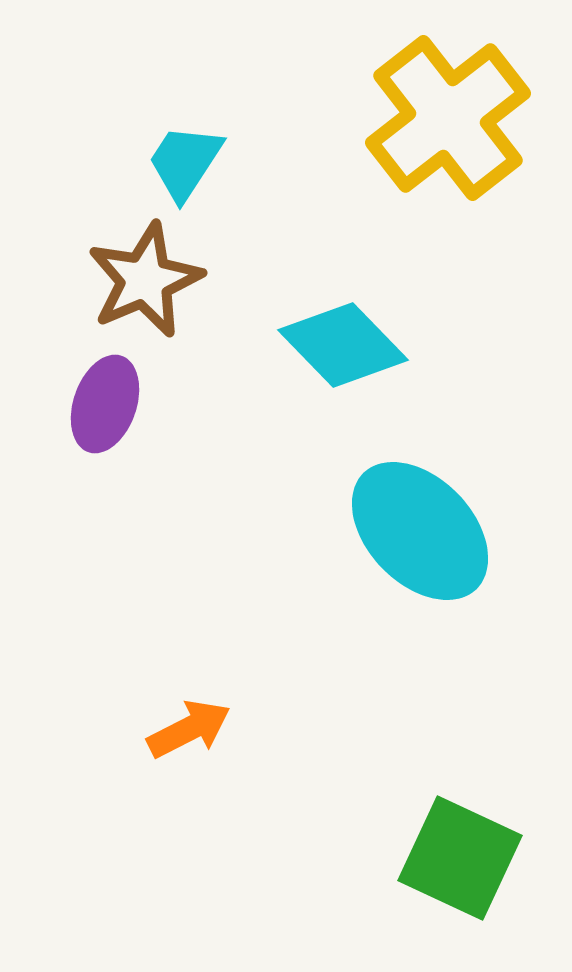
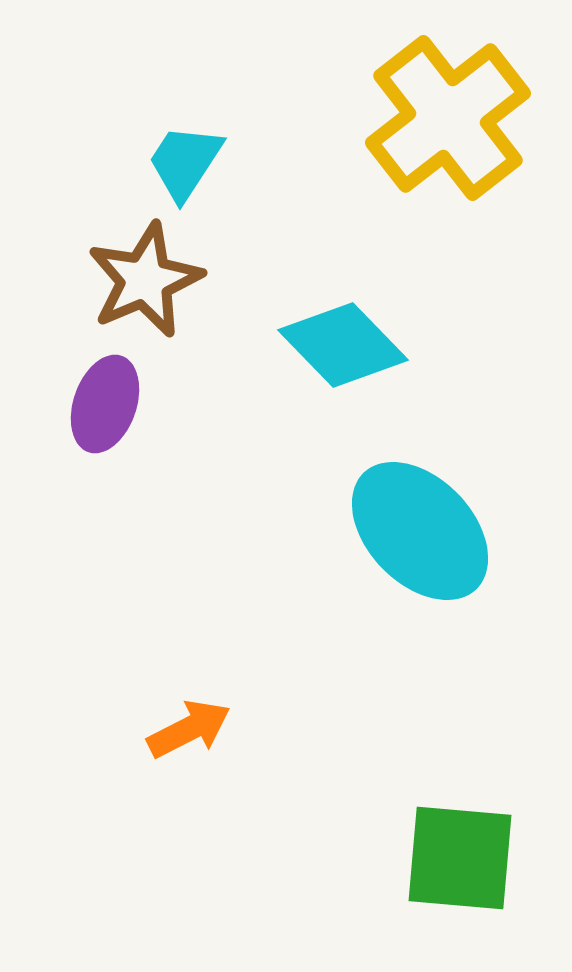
green square: rotated 20 degrees counterclockwise
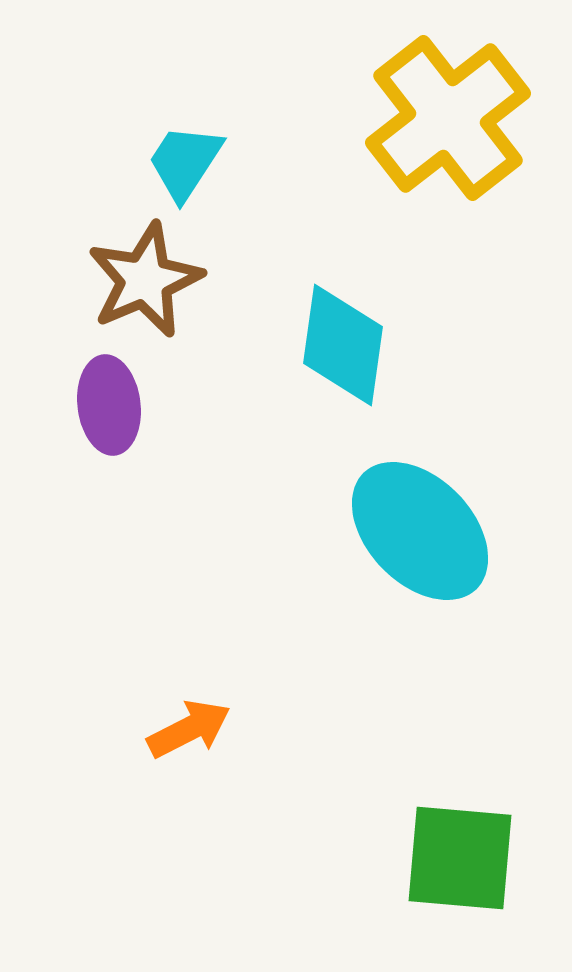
cyan diamond: rotated 52 degrees clockwise
purple ellipse: moved 4 px right, 1 px down; rotated 26 degrees counterclockwise
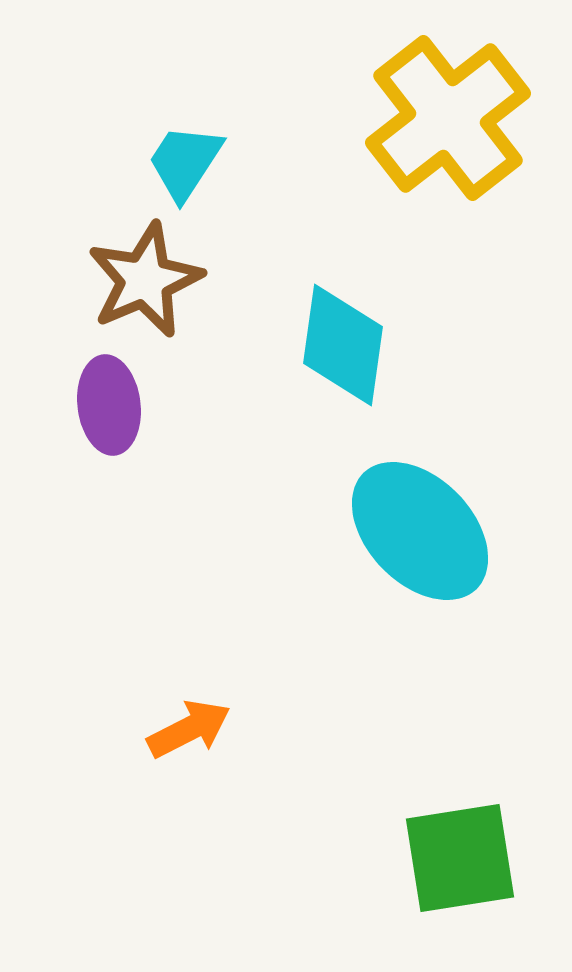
green square: rotated 14 degrees counterclockwise
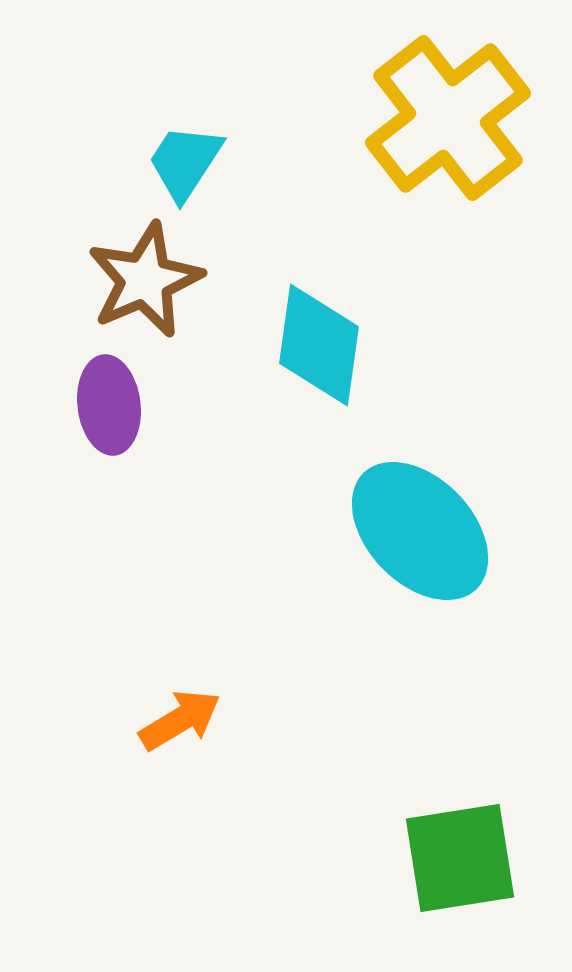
cyan diamond: moved 24 px left
orange arrow: moved 9 px left, 9 px up; rotated 4 degrees counterclockwise
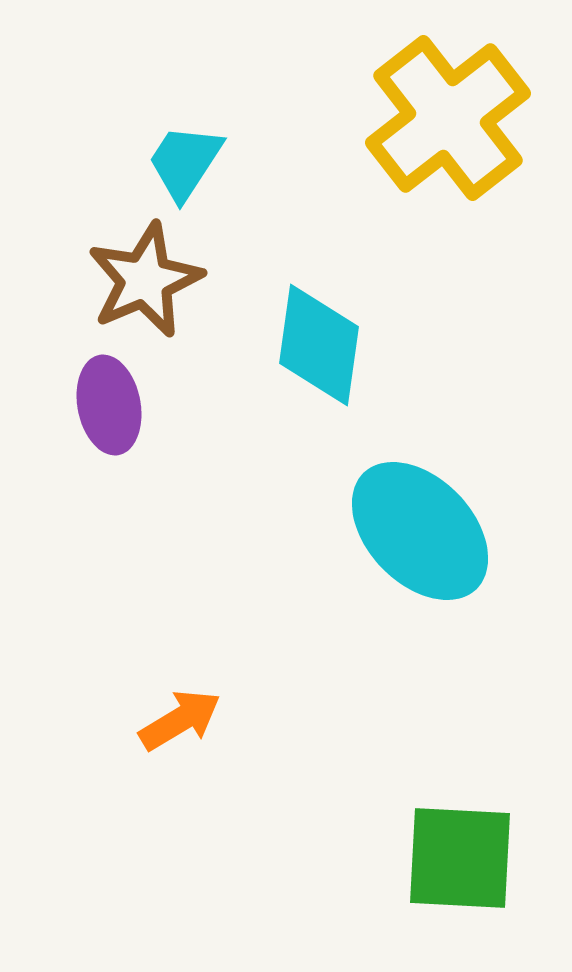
purple ellipse: rotated 4 degrees counterclockwise
green square: rotated 12 degrees clockwise
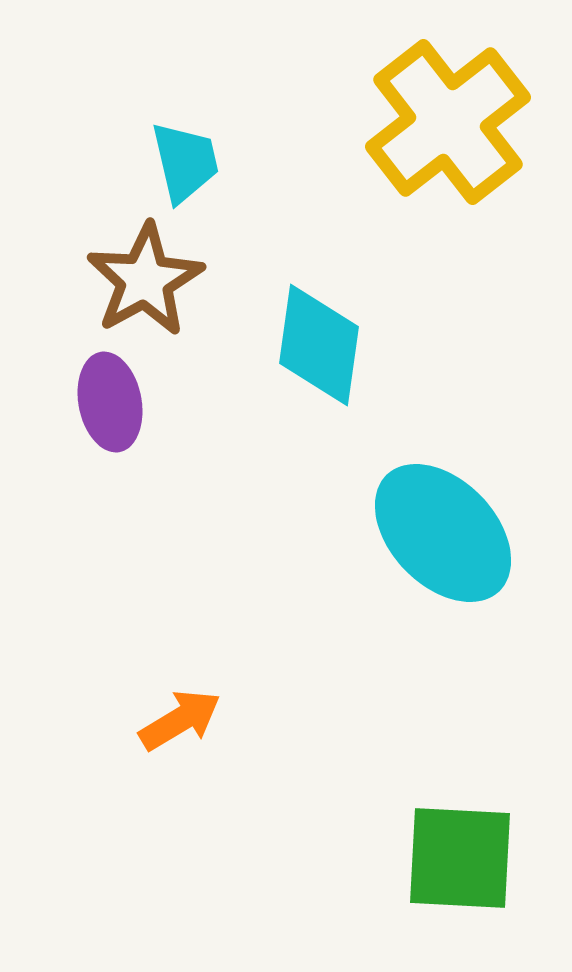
yellow cross: moved 4 px down
cyan trapezoid: rotated 134 degrees clockwise
brown star: rotated 6 degrees counterclockwise
purple ellipse: moved 1 px right, 3 px up
cyan ellipse: moved 23 px right, 2 px down
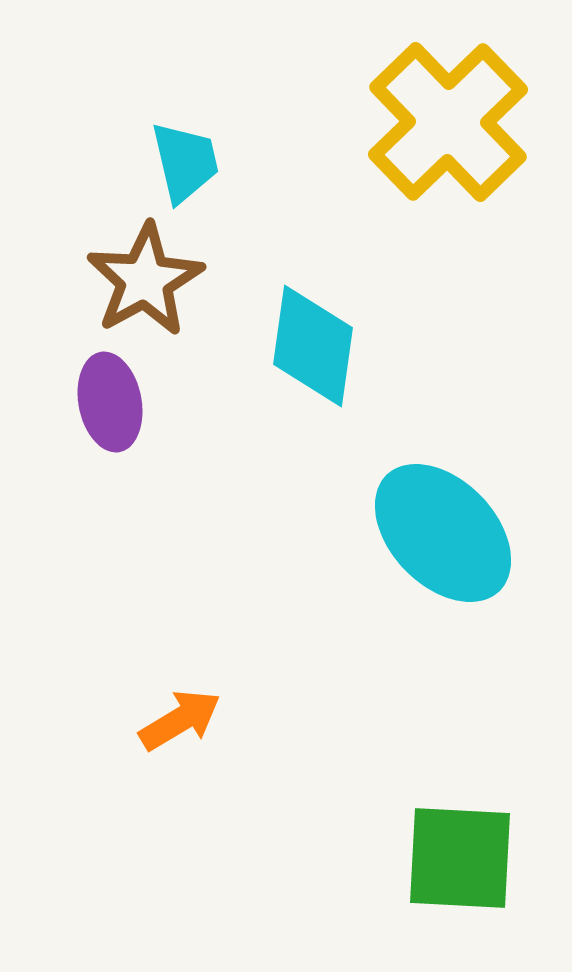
yellow cross: rotated 6 degrees counterclockwise
cyan diamond: moved 6 px left, 1 px down
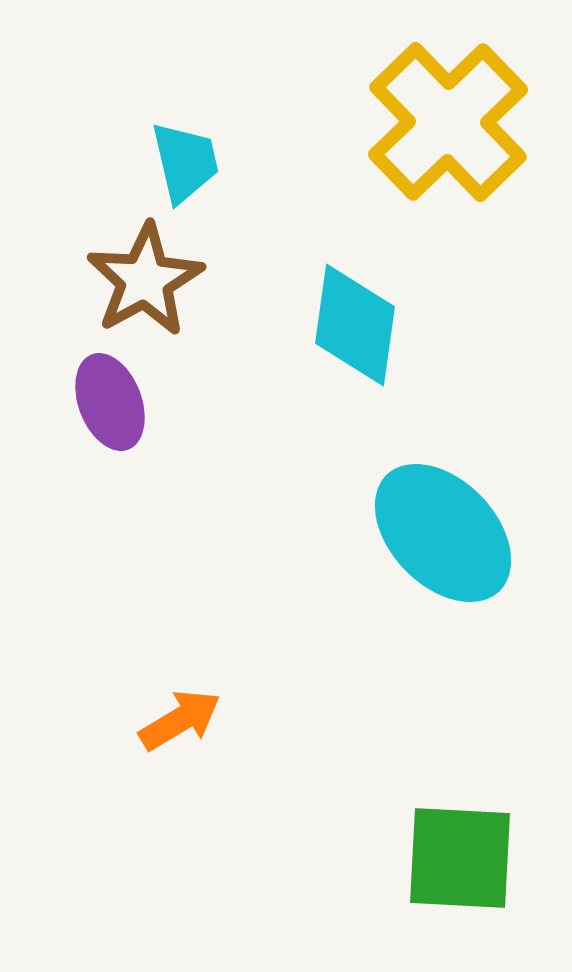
cyan diamond: moved 42 px right, 21 px up
purple ellipse: rotated 10 degrees counterclockwise
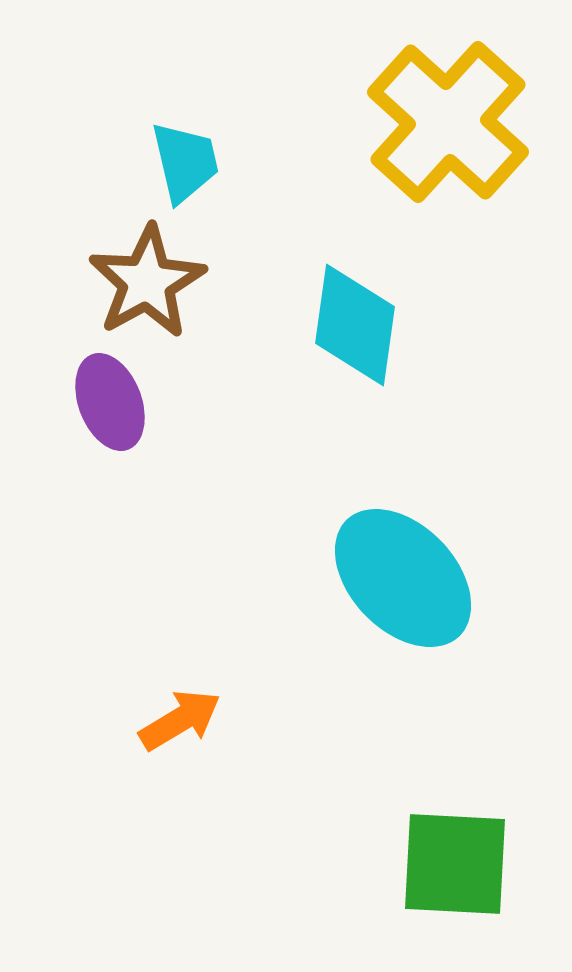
yellow cross: rotated 4 degrees counterclockwise
brown star: moved 2 px right, 2 px down
cyan ellipse: moved 40 px left, 45 px down
green square: moved 5 px left, 6 px down
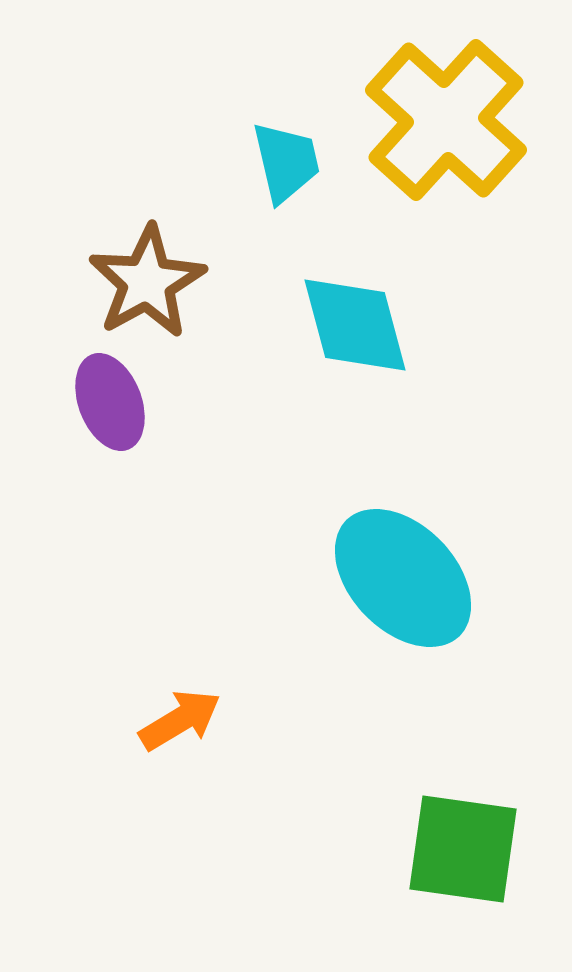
yellow cross: moved 2 px left, 2 px up
cyan trapezoid: moved 101 px right
cyan diamond: rotated 23 degrees counterclockwise
green square: moved 8 px right, 15 px up; rotated 5 degrees clockwise
